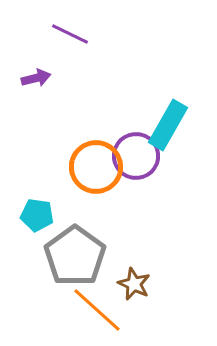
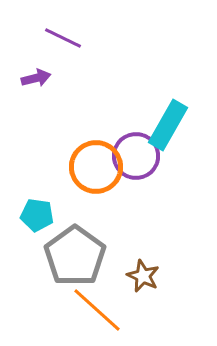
purple line: moved 7 px left, 4 px down
brown star: moved 9 px right, 8 px up
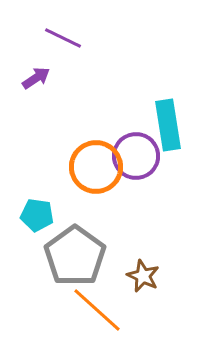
purple arrow: rotated 20 degrees counterclockwise
cyan rectangle: rotated 39 degrees counterclockwise
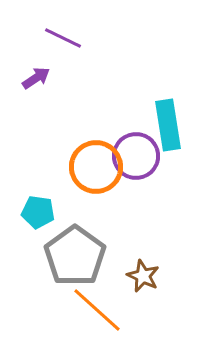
cyan pentagon: moved 1 px right, 3 px up
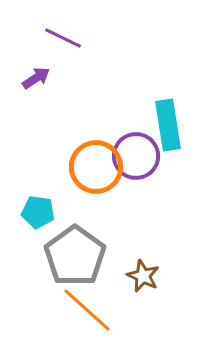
orange line: moved 10 px left
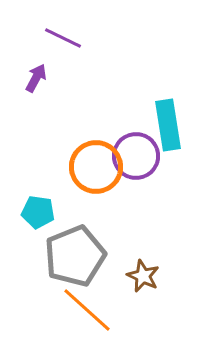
purple arrow: rotated 28 degrees counterclockwise
gray pentagon: rotated 14 degrees clockwise
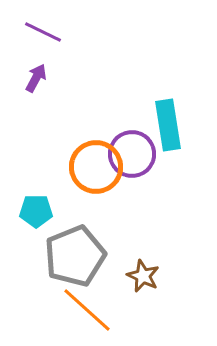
purple line: moved 20 px left, 6 px up
purple circle: moved 4 px left, 2 px up
cyan pentagon: moved 2 px left, 1 px up; rotated 8 degrees counterclockwise
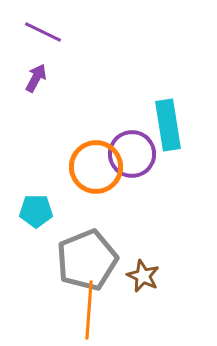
gray pentagon: moved 12 px right, 4 px down
orange line: moved 2 px right; rotated 52 degrees clockwise
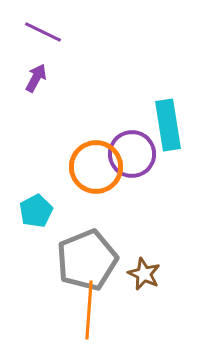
cyan pentagon: rotated 28 degrees counterclockwise
brown star: moved 1 px right, 2 px up
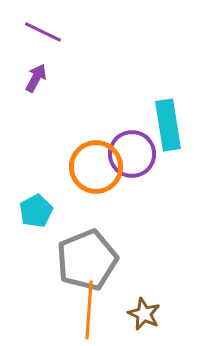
brown star: moved 40 px down
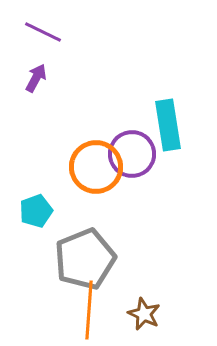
cyan pentagon: rotated 8 degrees clockwise
gray pentagon: moved 2 px left, 1 px up
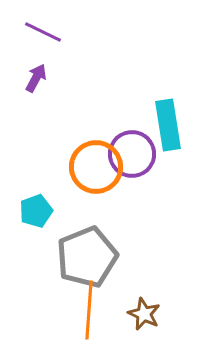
gray pentagon: moved 2 px right, 2 px up
